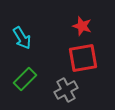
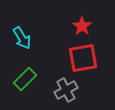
red star: rotated 18 degrees clockwise
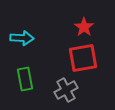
red star: moved 2 px right, 1 px down
cyan arrow: rotated 55 degrees counterclockwise
green rectangle: rotated 55 degrees counterclockwise
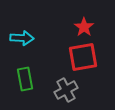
red square: moved 1 px up
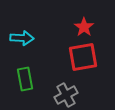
gray cross: moved 5 px down
